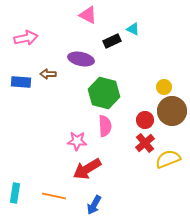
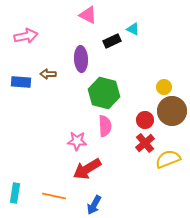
pink arrow: moved 2 px up
purple ellipse: rotated 75 degrees clockwise
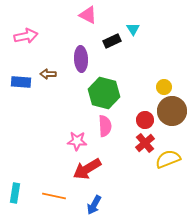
cyan triangle: rotated 32 degrees clockwise
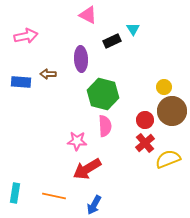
green hexagon: moved 1 px left, 1 px down
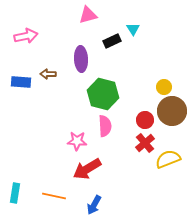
pink triangle: rotated 42 degrees counterclockwise
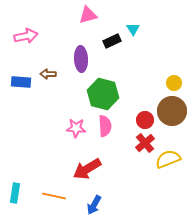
yellow circle: moved 10 px right, 4 px up
pink star: moved 1 px left, 13 px up
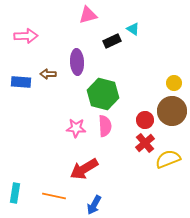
cyan triangle: rotated 24 degrees counterclockwise
pink arrow: rotated 10 degrees clockwise
purple ellipse: moved 4 px left, 3 px down
red arrow: moved 3 px left
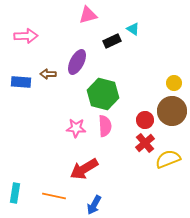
purple ellipse: rotated 30 degrees clockwise
